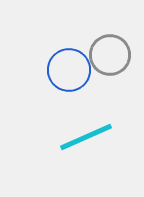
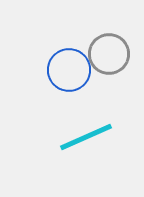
gray circle: moved 1 px left, 1 px up
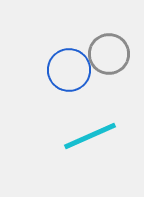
cyan line: moved 4 px right, 1 px up
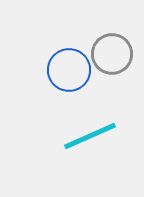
gray circle: moved 3 px right
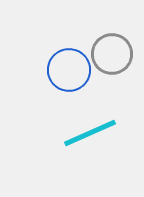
cyan line: moved 3 px up
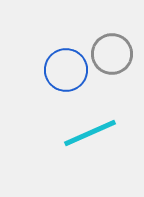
blue circle: moved 3 px left
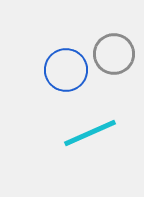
gray circle: moved 2 px right
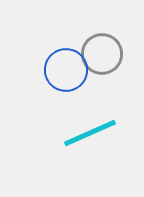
gray circle: moved 12 px left
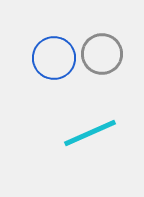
blue circle: moved 12 px left, 12 px up
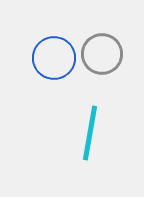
cyan line: rotated 56 degrees counterclockwise
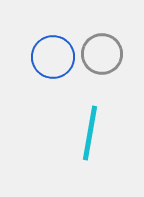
blue circle: moved 1 px left, 1 px up
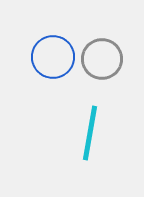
gray circle: moved 5 px down
